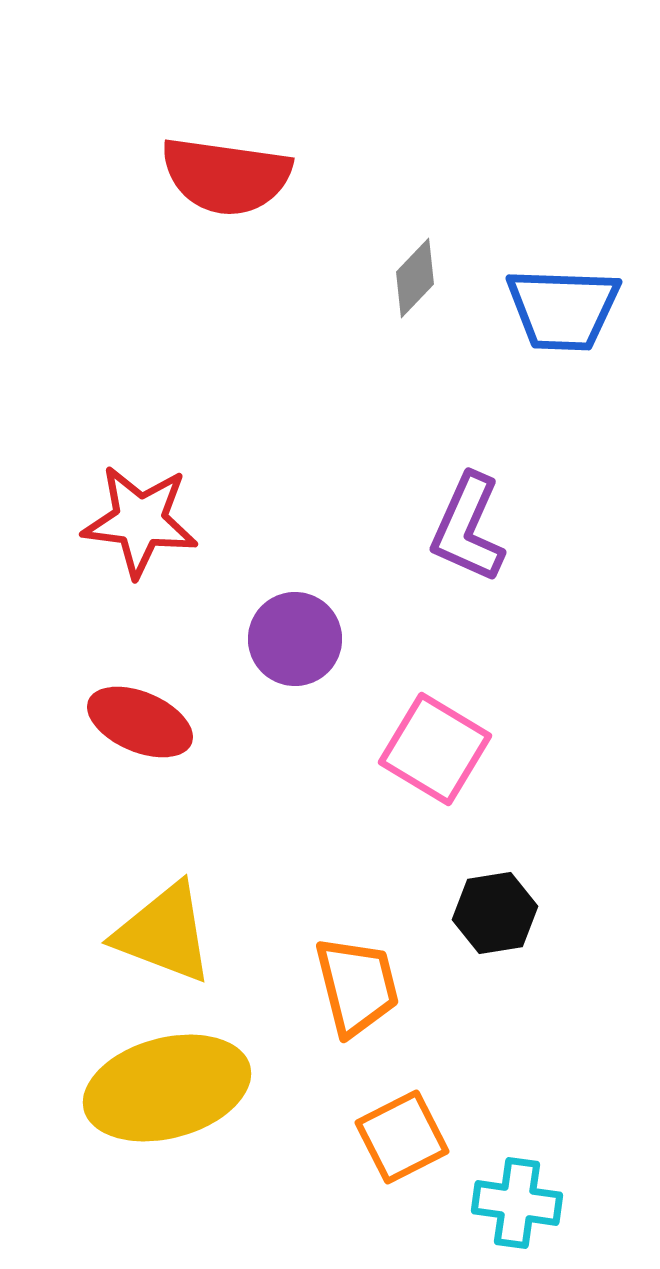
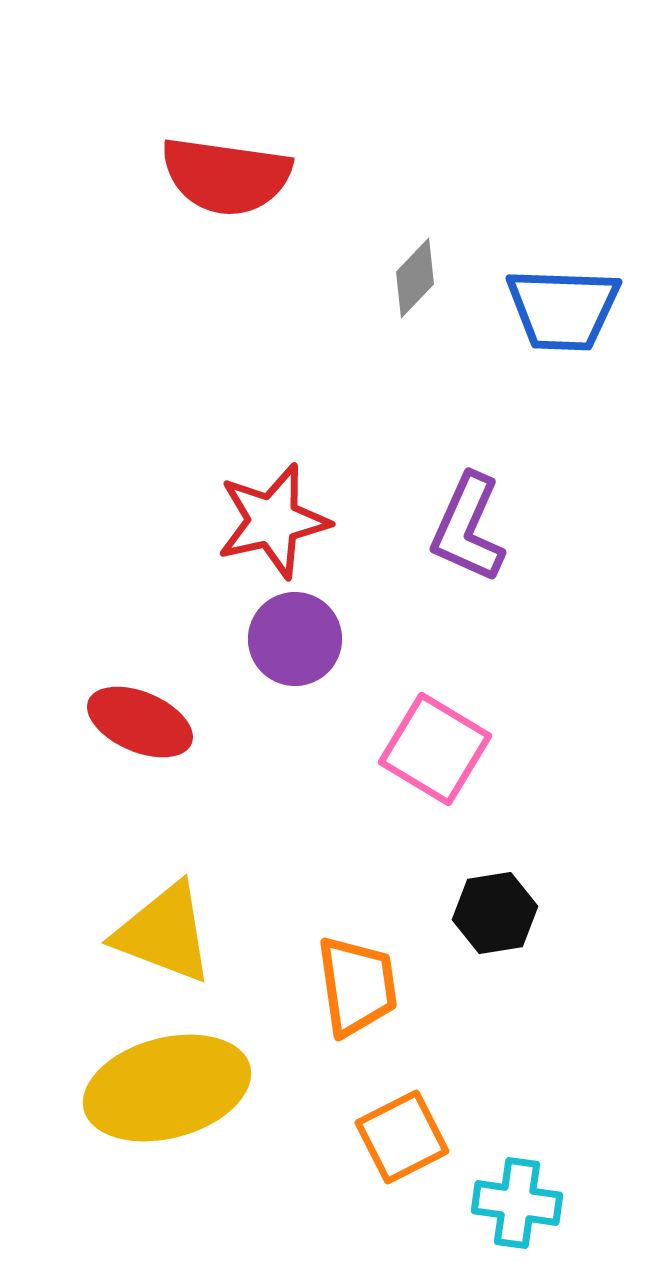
red star: moved 133 px right; rotated 20 degrees counterclockwise
orange trapezoid: rotated 6 degrees clockwise
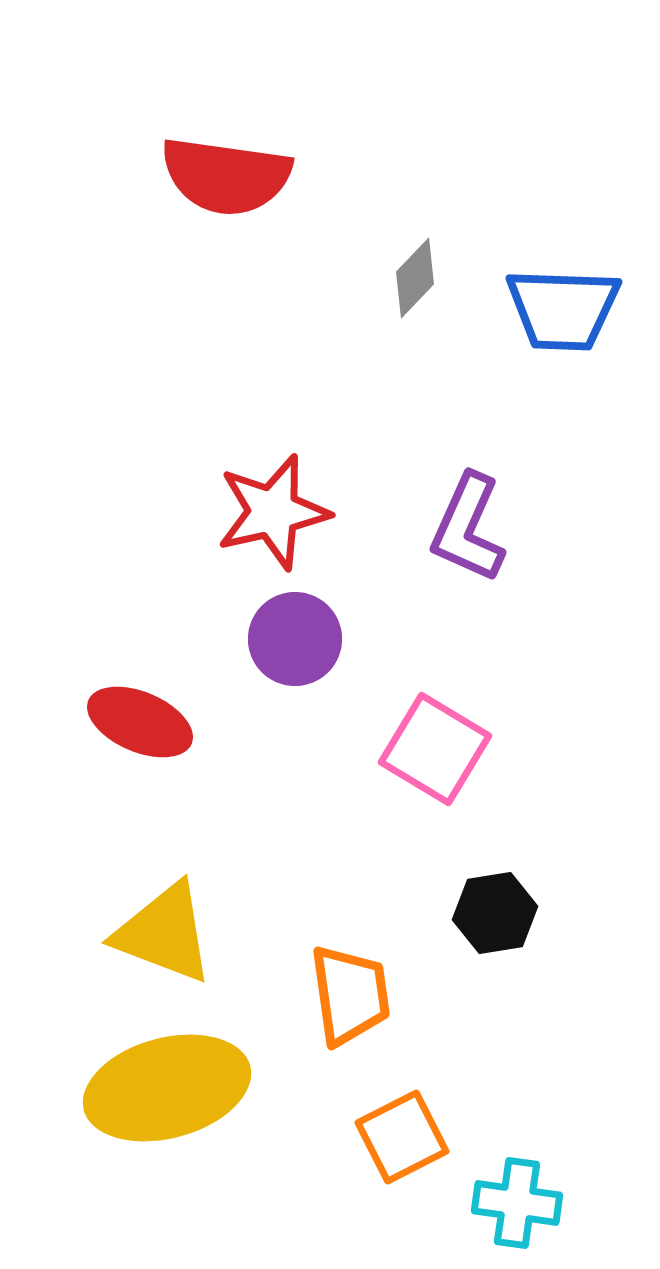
red star: moved 9 px up
orange trapezoid: moved 7 px left, 9 px down
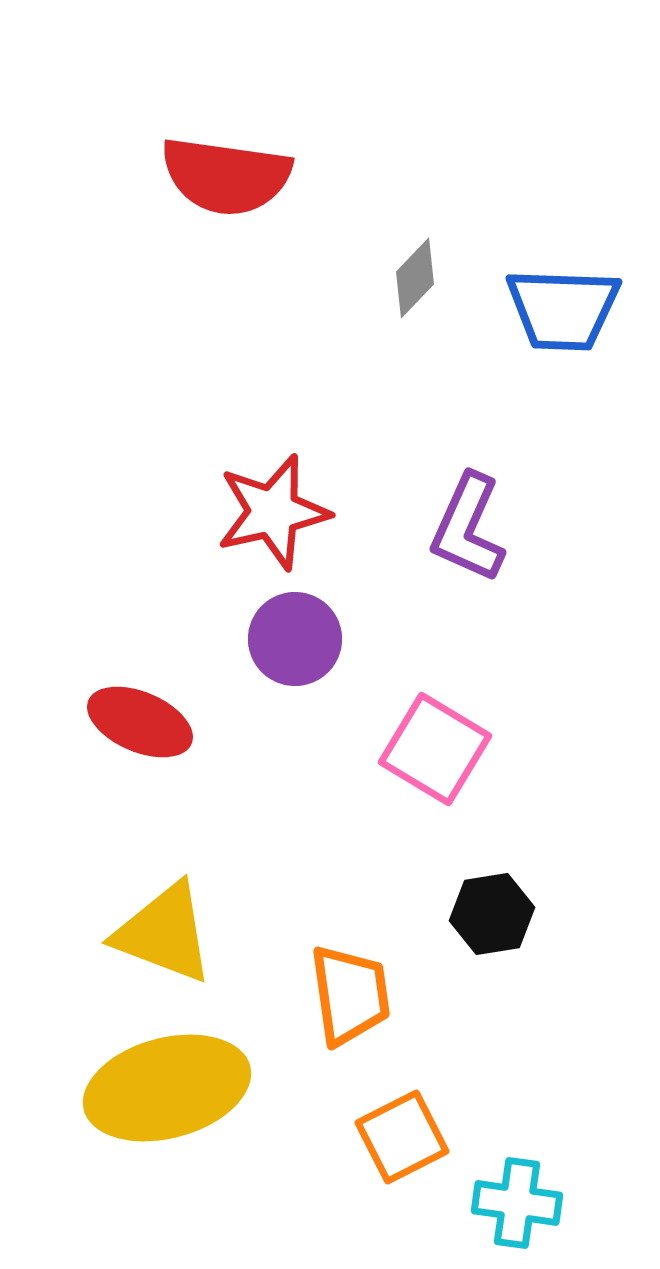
black hexagon: moved 3 px left, 1 px down
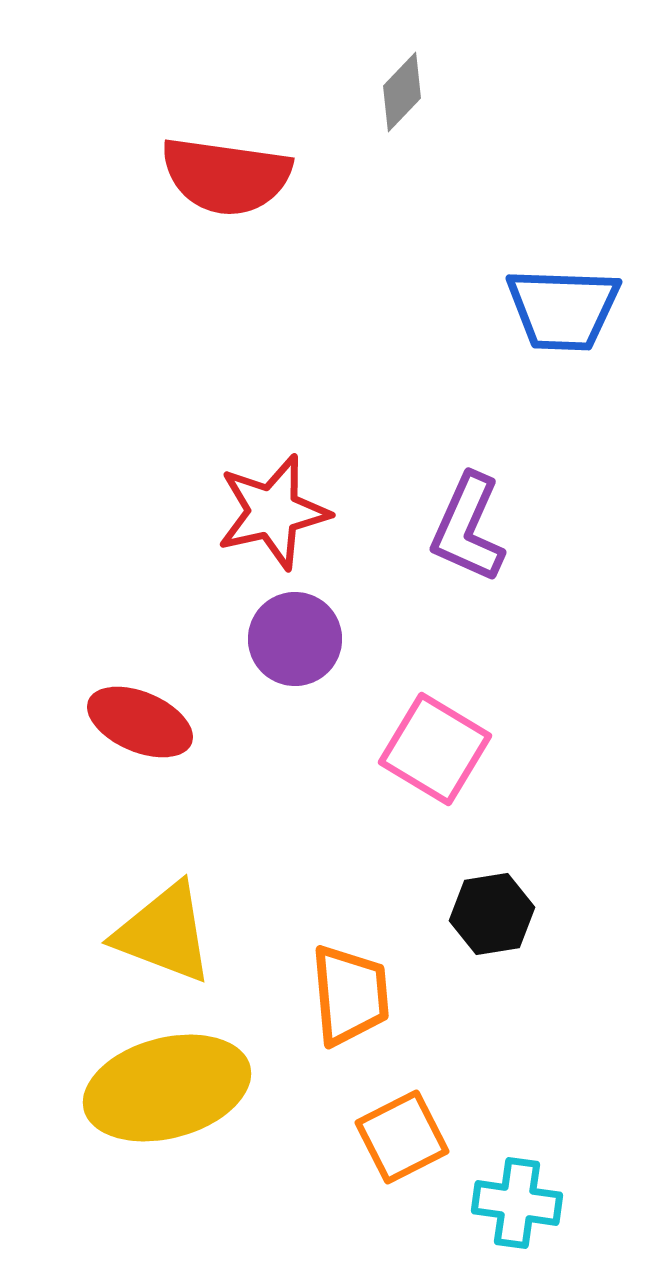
gray diamond: moved 13 px left, 186 px up
orange trapezoid: rotated 3 degrees clockwise
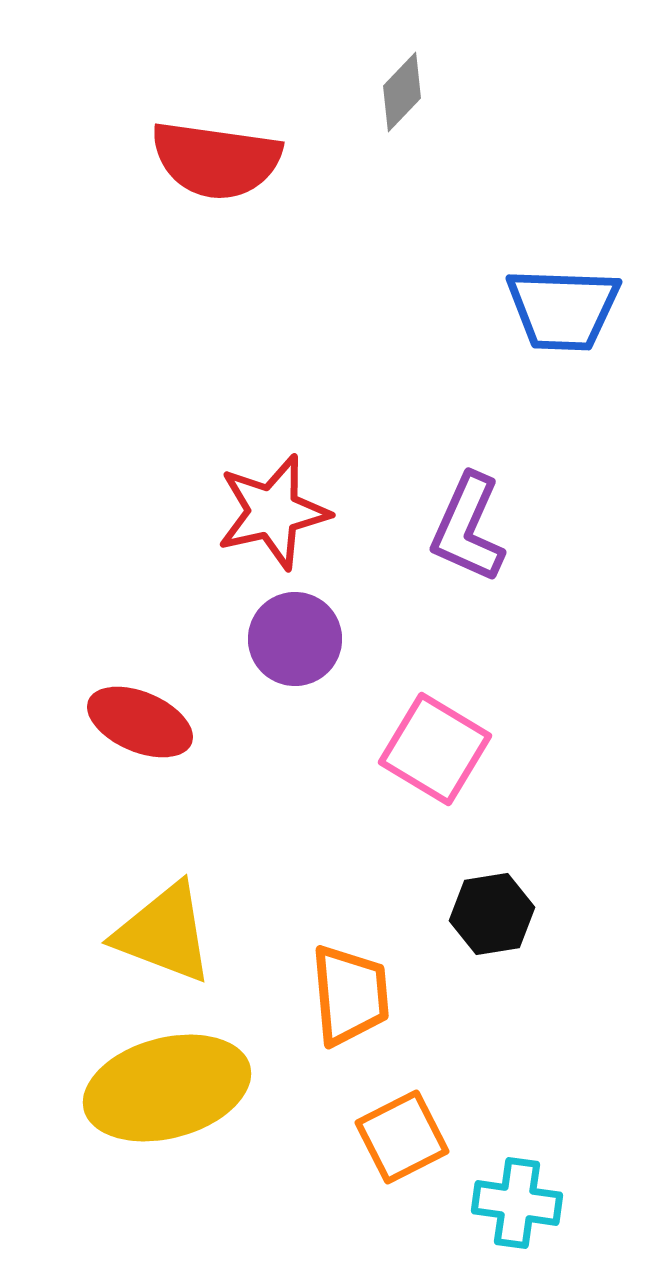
red semicircle: moved 10 px left, 16 px up
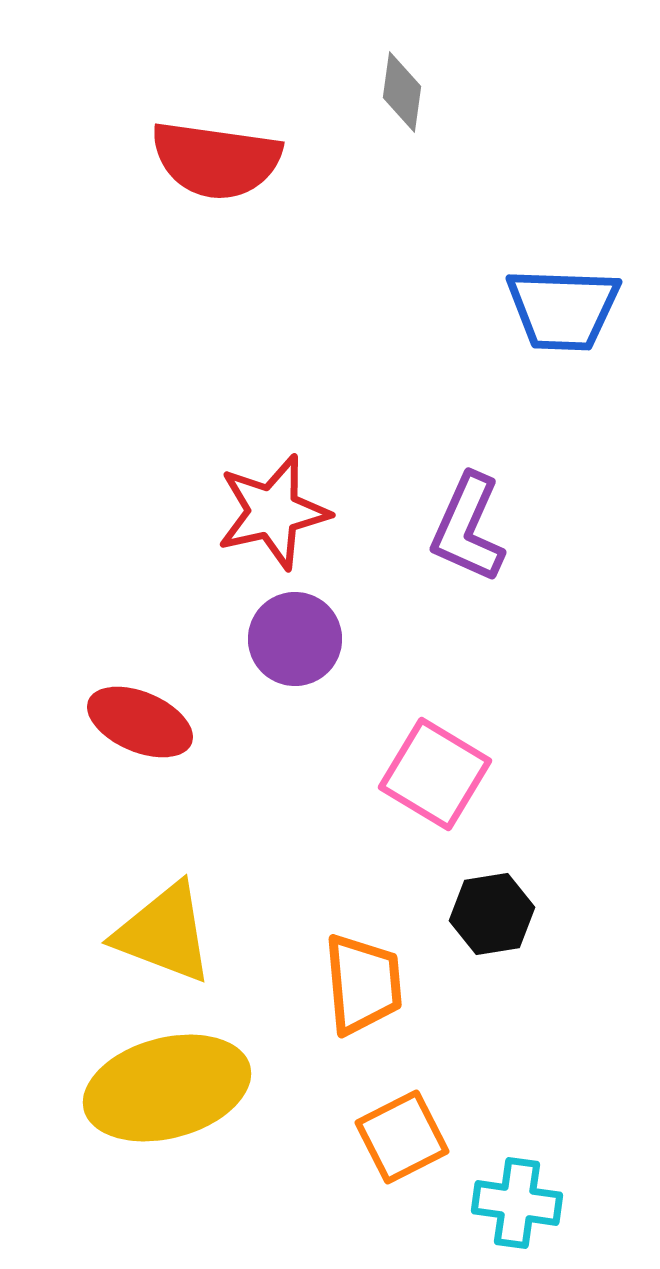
gray diamond: rotated 36 degrees counterclockwise
pink square: moved 25 px down
orange trapezoid: moved 13 px right, 11 px up
